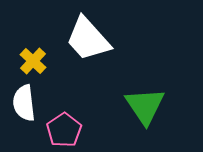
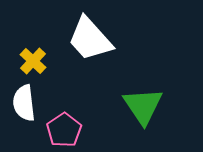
white trapezoid: moved 2 px right
green triangle: moved 2 px left
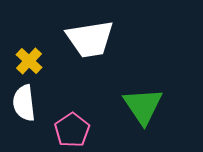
white trapezoid: rotated 57 degrees counterclockwise
yellow cross: moved 4 px left
pink pentagon: moved 8 px right
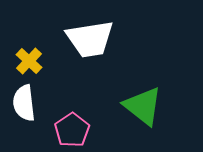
green triangle: rotated 18 degrees counterclockwise
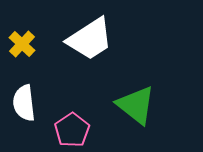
white trapezoid: rotated 24 degrees counterclockwise
yellow cross: moved 7 px left, 17 px up
green triangle: moved 7 px left, 1 px up
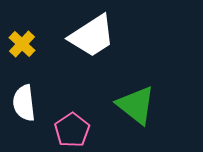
white trapezoid: moved 2 px right, 3 px up
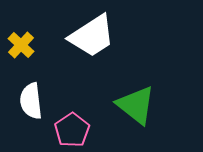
yellow cross: moved 1 px left, 1 px down
white semicircle: moved 7 px right, 2 px up
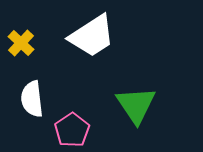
yellow cross: moved 2 px up
white semicircle: moved 1 px right, 2 px up
green triangle: rotated 18 degrees clockwise
